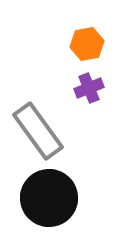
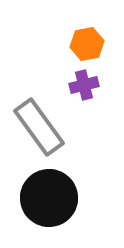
purple cross: moved 5 px left, 3 px up; rotated 8 degrees clockwise
gray rectangle: moved 1 px right, 4 px up
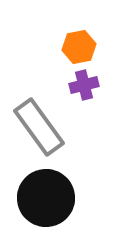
orange hexagon: moved 8 px left, 3 px down
black circle: moved 3 px left
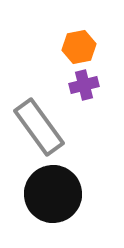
black circle: moved 7 px right, 4 px up
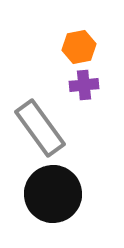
purple cross: rotated 8 degrees clockwise
gray rectangle: moved 1 px right, 1 px down
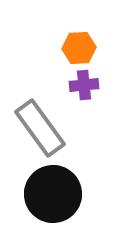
orange hexagon: moved 1 px down; rotated 8 degrees clockwise
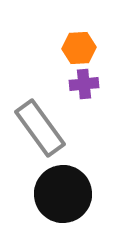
purple cross: moved 1 px up
black circle: moved 10 px right
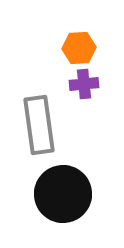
gray rectangle: moved 1 px left, 3 px up; rotated 28 degrees clockwise
